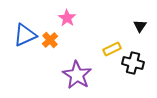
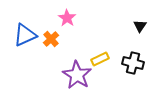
orange cross: moved 1 px right, 1 px up
yellow rectangle: moved 12 px left, 10 px down
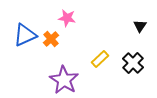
pink star: rotated 24 degrees counterclockwise
yellow rectangle: rotated 18 degrees counterclockwise
black cross: rotated 30 degrees clockwise
purple star: moved 13 px left, 5 px down
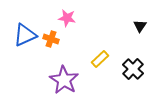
orange cross: rotated 28 degrees counterclockwise
black cross: moved 6 px down
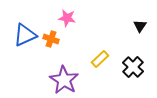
black cross: moved 2 px up
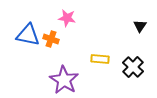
blue triangle: moved 3 px right; rotated 35 degrees clockwise
yellow rectangle: rotated 48 degrees clockwise
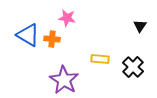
blue triangle: rotated 20 degrees clockwise
orange cross: moved 1 px right; rotated 14 degrees counterclockwise
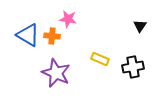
pink star: moved 1 px right, 1 px down
orange cross: moved 3 px up
yellow rectangle: rotated 18 degrees clockwise
black cross: rotated 35 degrees clockwise
purple star: moved 8 px left, 7 px up; rotated 8 degrees counterclockwise
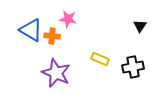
blue triangle: moved 3 px right, 5 px up
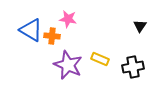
purple star: moved 12 px right, 8 px up
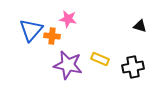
black triangle: rotated 48 degrees counterclockwise
blue triangle: rotated 40 degrees clockwise
purple star: rotated 12 degrees counterclockwise
